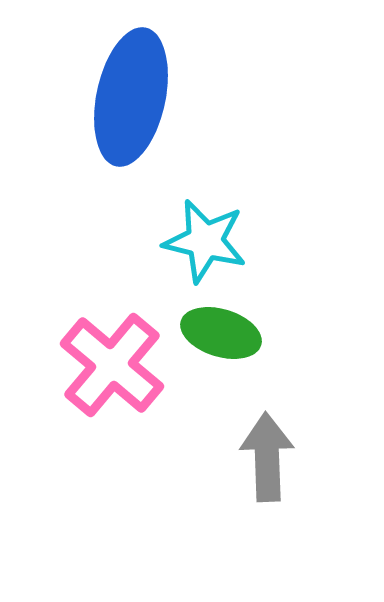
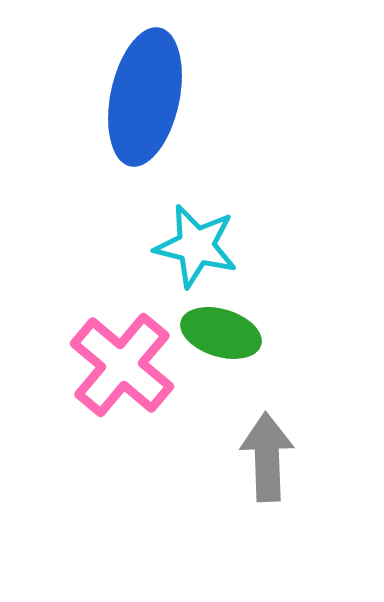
blue ellipse: moved 14 px right
cyan star: moved 9 px left, 5 px down
pink cross: moved 10 px right
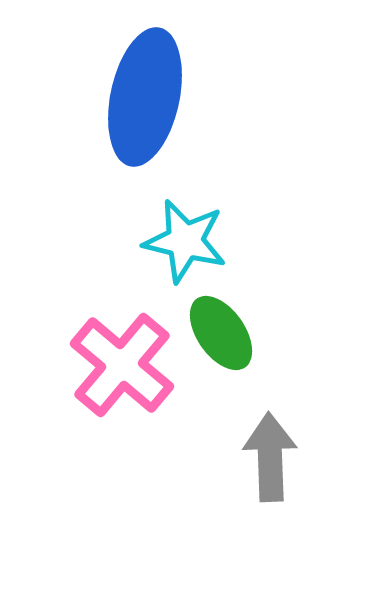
cyan star: moved 11 px left, 5 px up
green ellipse: rotated 38 degrees clockwise
gray arrow: moved 3 px right
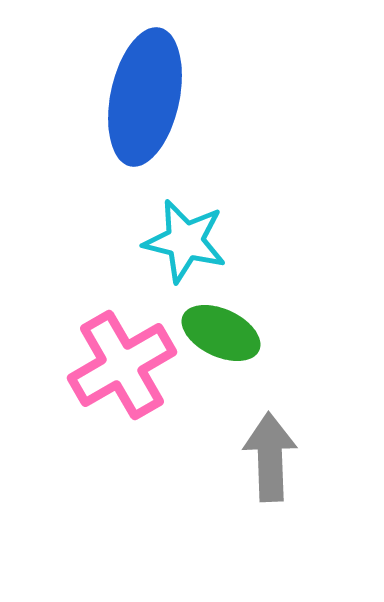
green ellipse: rotated 30 degrees counterclockwise
pink cross: rotated 20 degrees clockwise
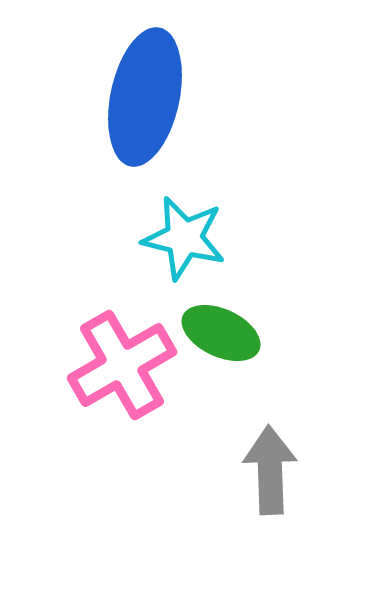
cyan star: moved 1 px left, 3 px up
gray arrow: moved 13 px down
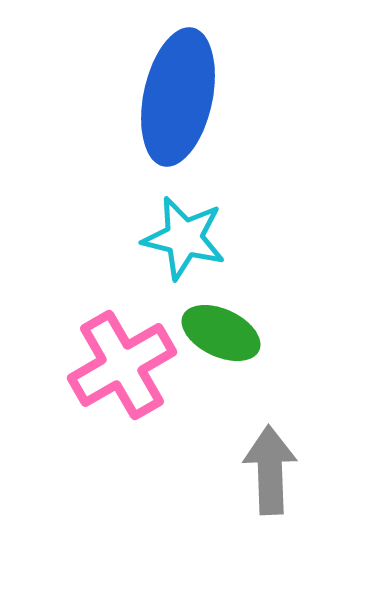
blue ellipse: moved 33 px right
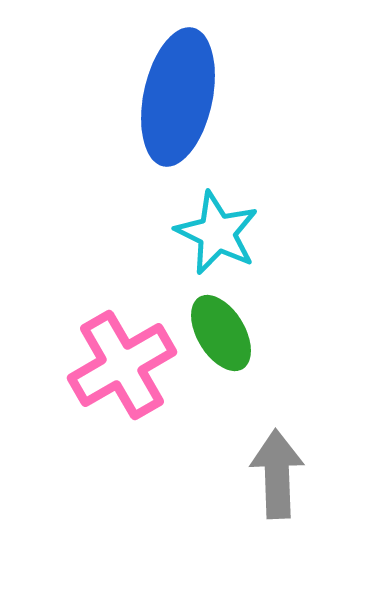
cyan star: moved 33 px right, 5 px up; rotated 12 degrees clockwise
green ellipse: rotated 34 degrees clockwise
gray arrow: moved 7 px right, 4 px down
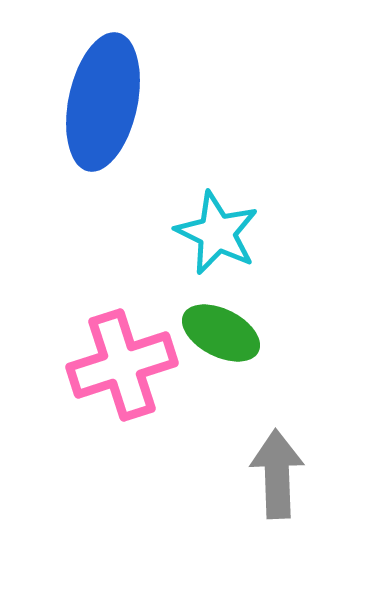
blue ellipse: moved 75 px left, 5 px down
green ellipse: rotated 32 degrees counterclockwise
pink cross: rotated 12 degrees clockwise
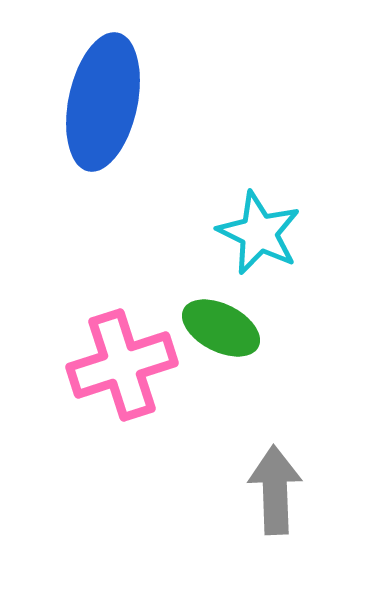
cyan star: moved 42 px right
green ellipse: moved 5 px up
gray arrow: moved 2 px left, 16 px down
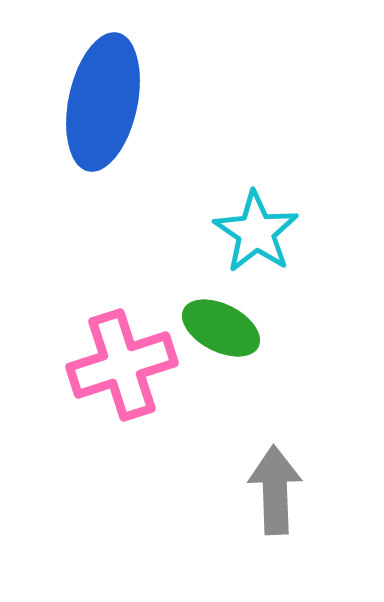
cyan star: moved 3 px left, 1 px up; rotated 8 degrees clockwise
